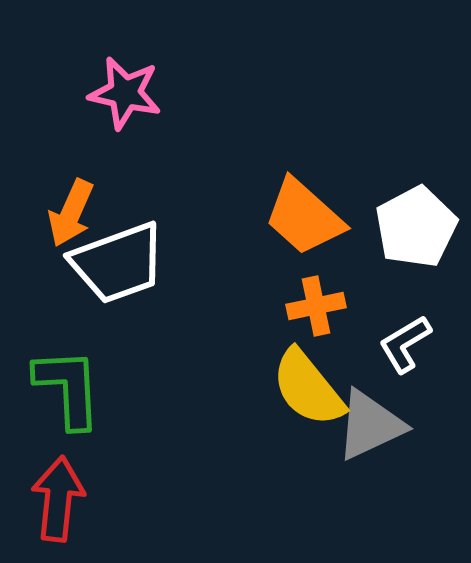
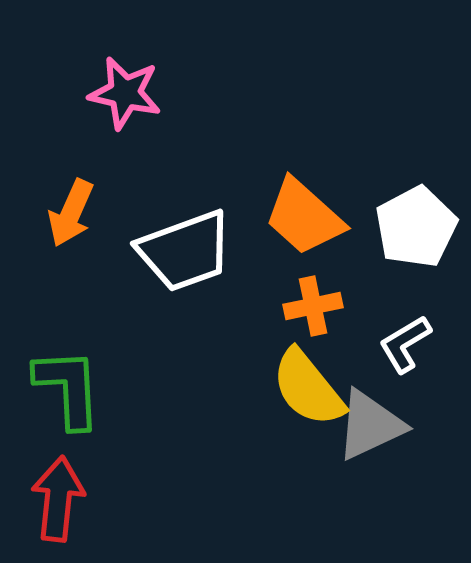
white trapezoid: moved 67 px right, 12 px up
orange cross: moved 3 px left
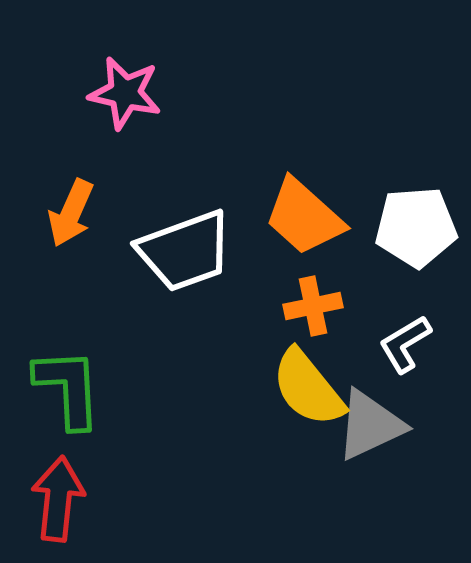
white pentagon: rotated 24 degrees clockwise
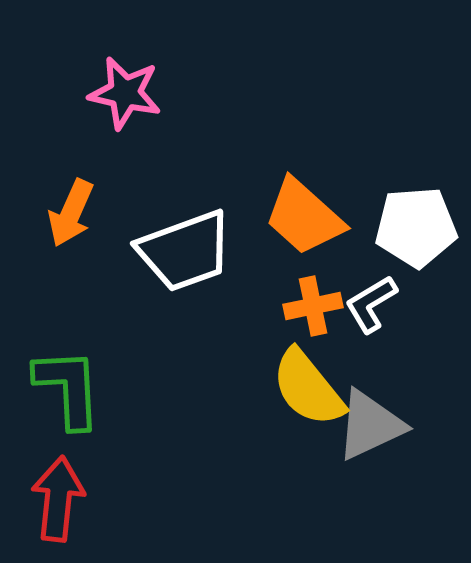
white L-shape: moved 34 px left, 40 px up
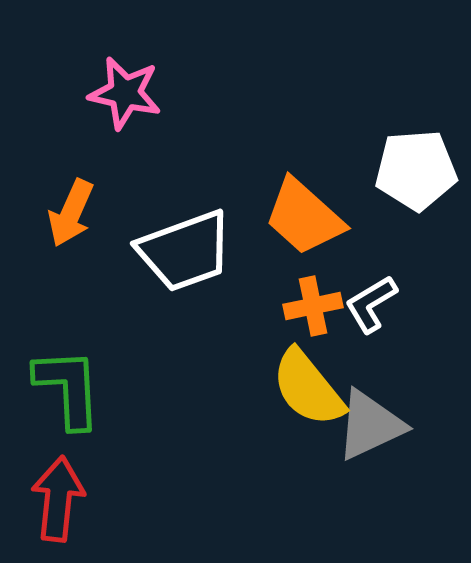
white pentagon: moved 57 px up
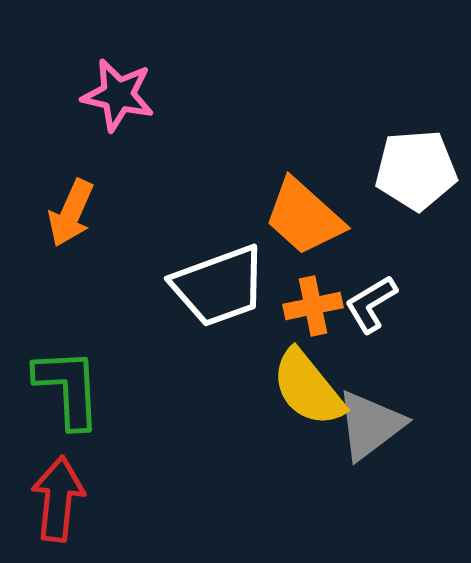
pink star: moved 7 px left, 2 px down
white trapezoid: moved 34 px right, 35 px down
gray triangle: rotated 12 degrees counterclockwise
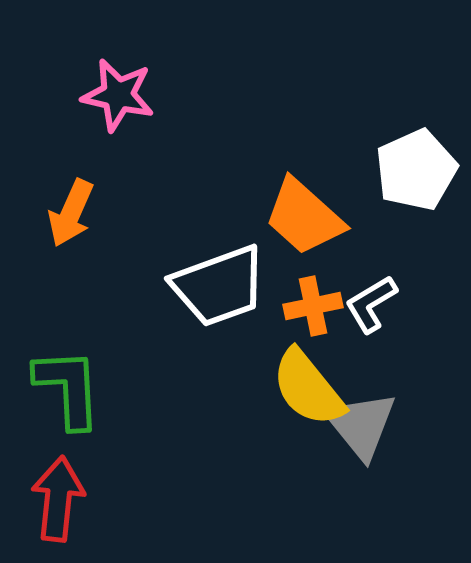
white pentagon: rotated 20 degrees counterclockwise
gray triangle: moved 9 px left; rotated 32 degrees counterclockwise
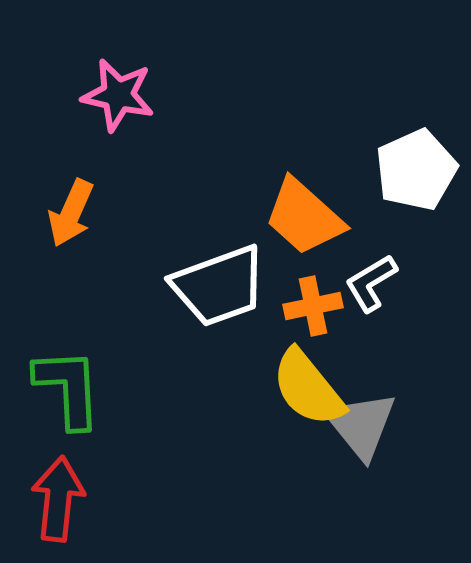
white L-shape: moved 21 px up
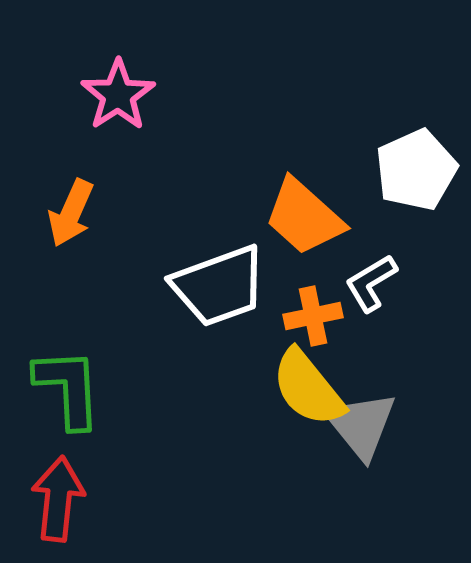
pink star: rotated 26 degrees clockwise
orange cross: moved 10 px down
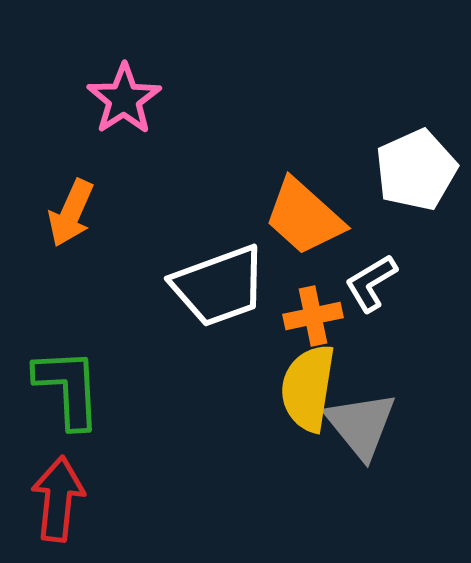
pink star: moved 6 px right, 4 px down
yellow semicircle: rotated 48 degrees clockwise
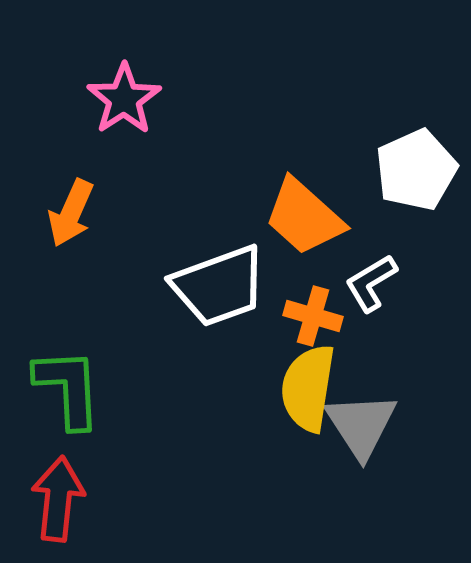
orange cross: rotated 28 degrees clockwise
gray triangle: rotated 6 degrees clockwise
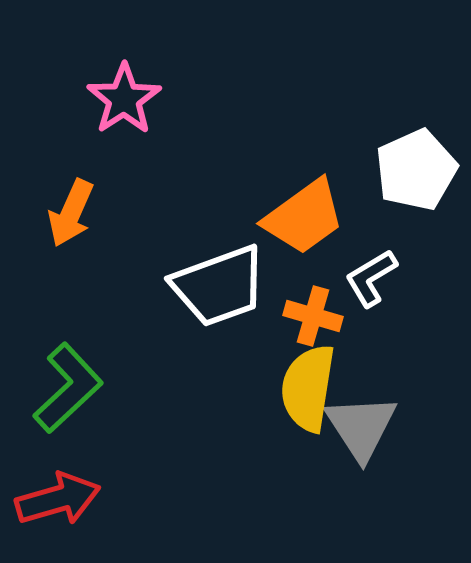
orange trapezoid: rotated 78 degrees counterclockwise
white L-shape: moved 5 px up
green L-shape: rotated 50 degrees clockwise
gray triangle: moved 2 px down
red arrow: rotated 68 degrees clockwise
